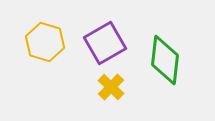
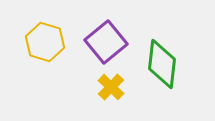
purple square: moved 1 px right, 1 px up; rotated 9 degrees counterclockwise
green diamond: moved 3 px left, 4 px down
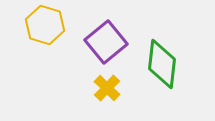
yellow hexagon: moved 17 px up
yellow cross: moved 4 px left, 1 px down
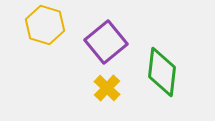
green diamond: moved 8 px down
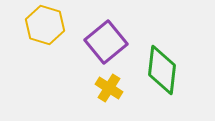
green diamond: moved 2 px up
yellow cross: moved 2 px right; rotated 12 degrees counterclockwise
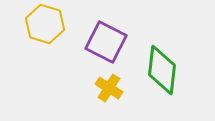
yellow hexagon: moved 1 px up
purple square: rotated 24 degrees counterclockwise
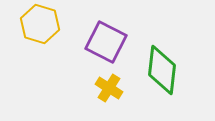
yellow hexagon: moved 5 px left
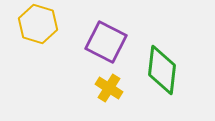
yellow hexagon: moved 2 px left
